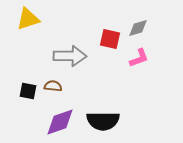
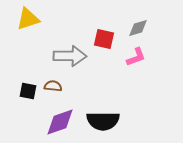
red square: moved 6 px left
pink L-shape: moved 3 px left, 1 px up
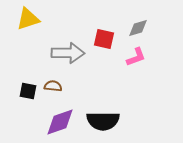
gray arrow: moved 2 px left, 3 px up
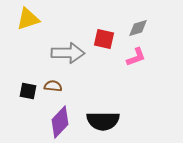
purple diamond: rotated 28 degrees counterclockwise
